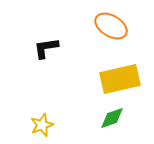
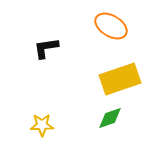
yellow rectangle: rotated 6 degrees counterclockwise
green diamond: moved 2 px left
yellow star: rotated 20 degrees clockwise
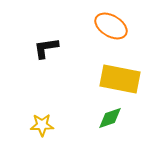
yellow rectangle: rotated 30 degrees clockwise
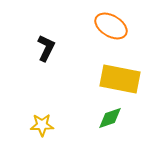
black L-shape: rotated 124 degrees clockwise
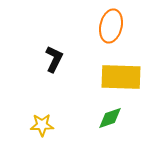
orange ellipse: rotated 72 degrees clockwise
black L-shape: moved 8 px right, 11 px down
yellow rectangle: moved 1 px right, 2 px up; rotated 9 degrees counterclockwise
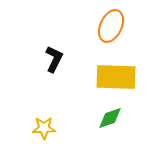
orange ellipse: rotated 12 degrees clockwise
yellow rectangle: moved 5 px left
yellow star: moved 2 px right, 3 px down
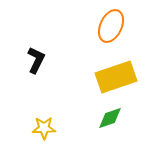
black L-shape: moved 18 px left, 1 px down
yellow rectangle: rotated 21 degrees counterclockwise
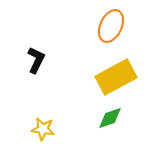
yellow rectangle: rotated 9 degrees counterclockwise
yellow star: moved 1 px left, 1 px down; rotated 10 degrees clockwise
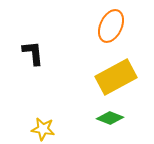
black L-shape: moved 3 px left, 7 px up; rotated 32 degrees counterclockwise
green diamond: rotated 40 degrees clockwise
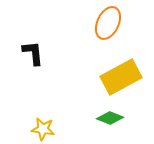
orange ellipse: moved 3 px left, 3 px up
yellow rectangle: moved 5 px right
